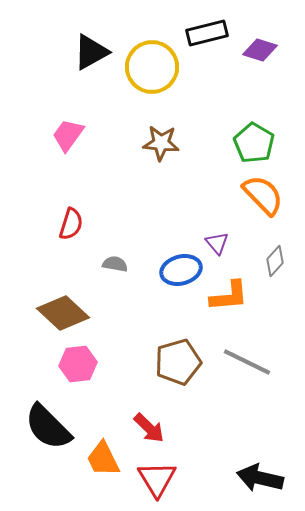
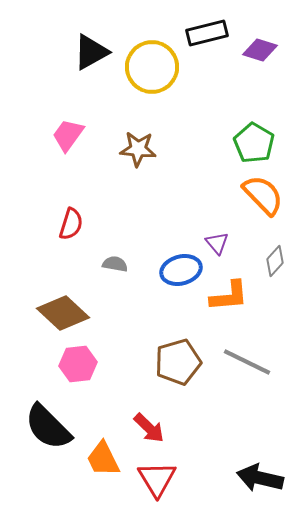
brown star: moved 23 px left, 6 px down
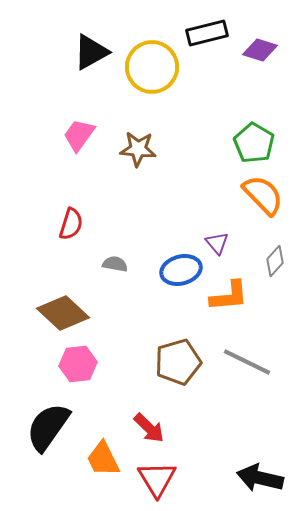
pink trapezoid: moved 11 px right
black semicircle: rotated 80 degrees clockwise
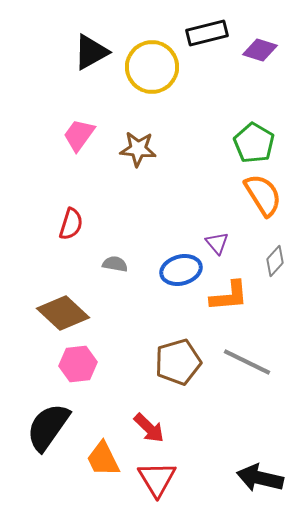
orange semicircle: rotated 12 degrees clockwise
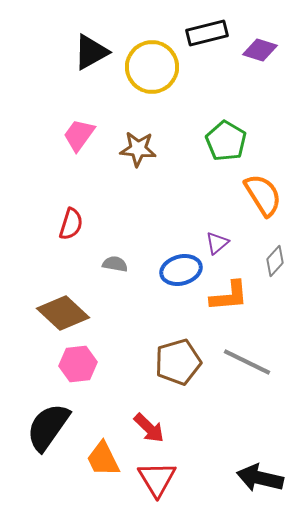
green pentagon: moved 28 px left, 2 px up
purple triangle: rotated 30 degrees clockwise
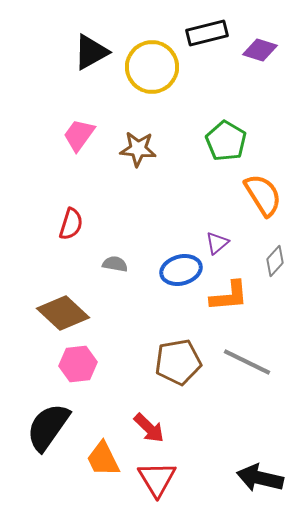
brown pentagon: rotated 6 degrees clockwise
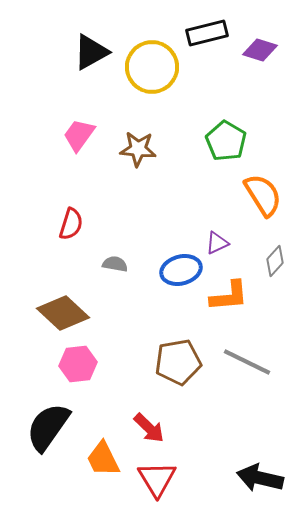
purple triangle: rotated 15 degrees clockwise
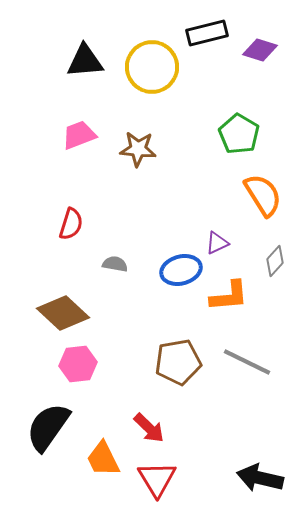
black triangle: moved 6 px left, 9 px down; rotated 24 degrees clockwise
pink trapezoid: rotated 33 degrees clockwise
green pentagon: moved 13 px right, 7 px up
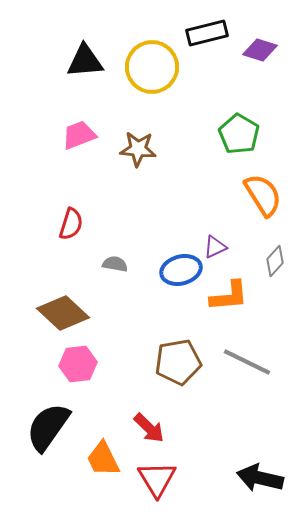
purple triangle: moved 2 px left, 4 px down
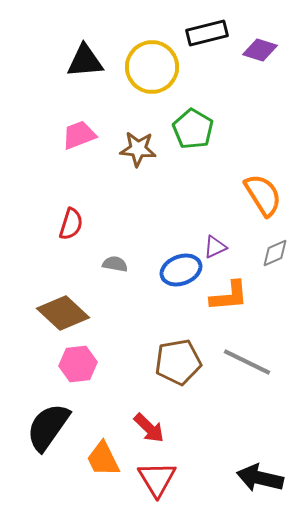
green pentagon: moved 46 px left, 5 px up
gray diamond: moved 8 px up; rotated 24 degrees clockwise
blue ellipse: rotated 6 degrees counterclockwise
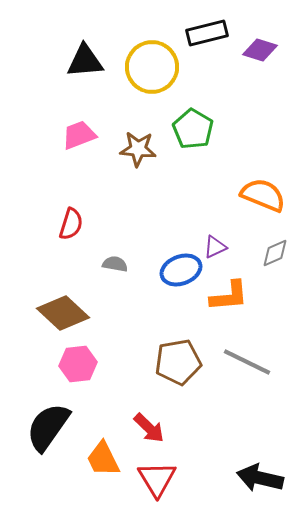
orange semicircle: rotated 36 degrees counterclockwise
